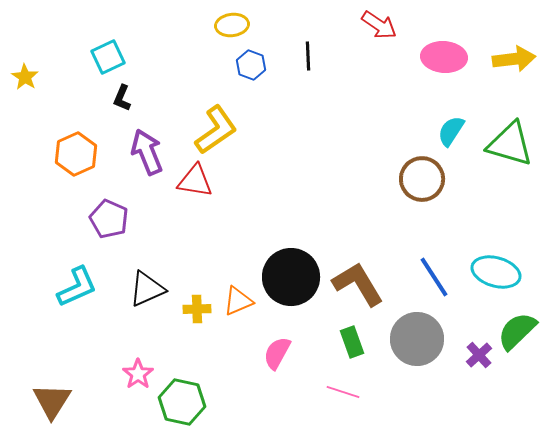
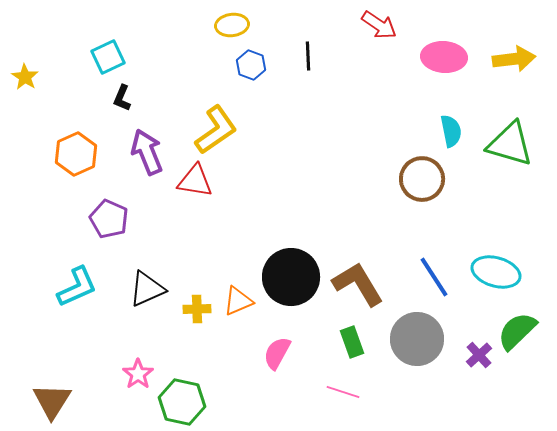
cyan semicircle: rotated 136 degrees clockwise
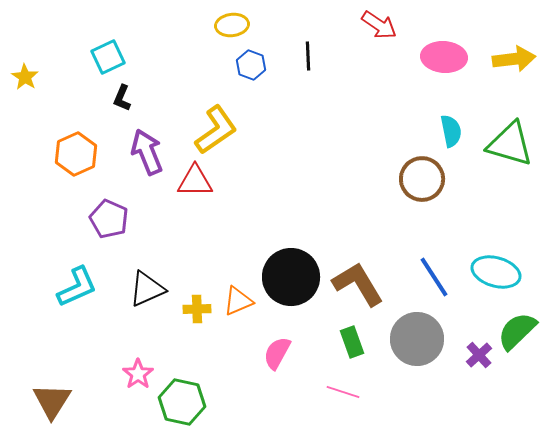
red triangle: rotated 9 degrees counterclockwise
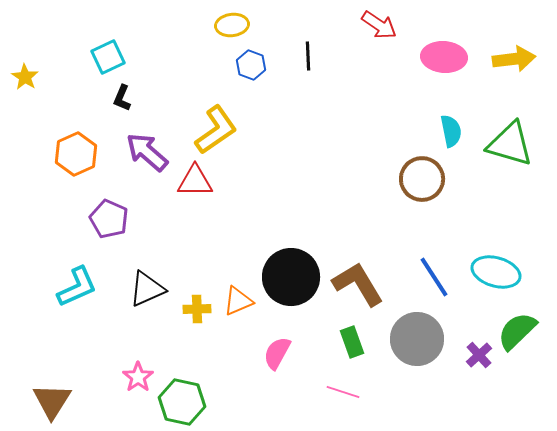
purple arrow: rotated 27 degrees counterclockwise
pink star: moved 3 px down
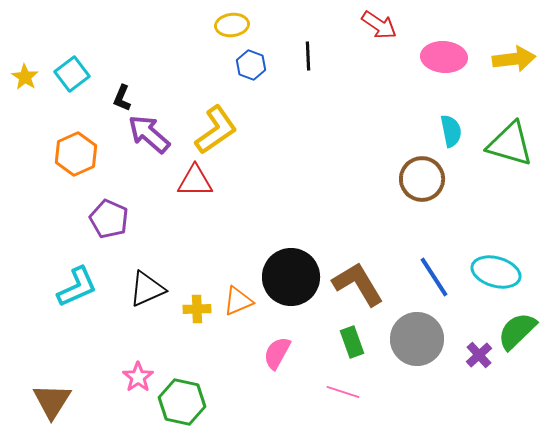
cyan square: moved 36 px left, 17 px down; rotated 12 degrees counterclockwise
purple arrow: moved 2 px right, 18 px up
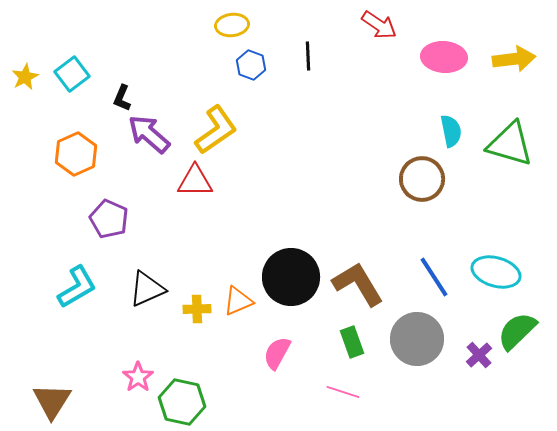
yellow star: rotated 12 degrees clockwise
cyan L-shape: rotated 6 degrees counterclockwise
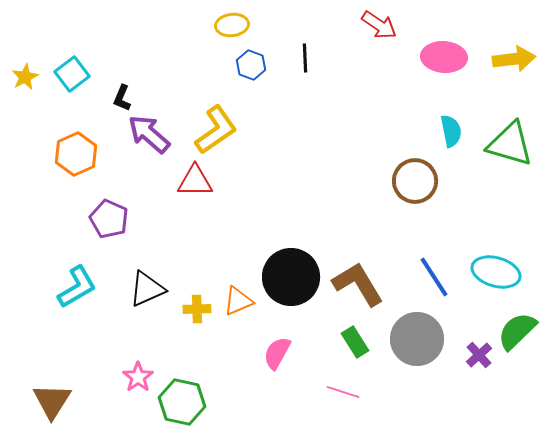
black line: moved 3 px left, 2 px down
brown circle: moved 7 px left, 2 px down
green rectangle: moved 3 px right; rotated 12 degrees counterclockwise
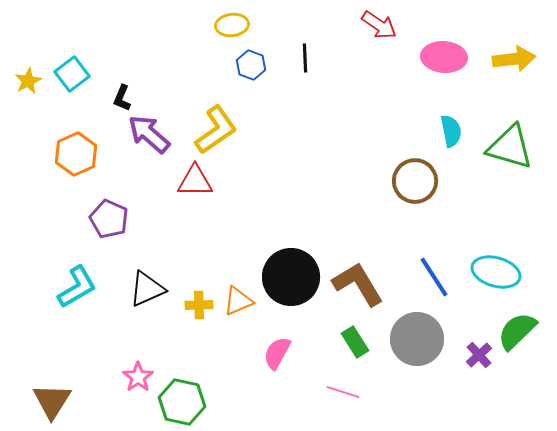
yellow star: moved 3 px right, 4 px down
green triangle: moved 3 px down
yellow cross: moved 2 px right, 4 px up
